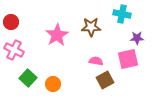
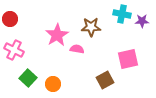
red circle: moved 1 px left, 3 px up
purple star: moved 5 px right, 17 px up
pink semicircle: moved 19 px left, 12 px up
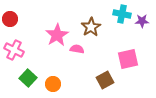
brown star: rotated 30 degrees counterclockwise
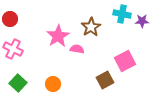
pink star: moved 1 px right, 1 px down
pink cross: moved 1 px left, 1 px up
pink square: moved 3 px left, 2 px down; rotated 15 degrees counterclockwise
green square: moved 10 px left, 5 px down
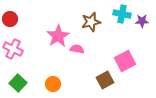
brown star: moved 5 px up; rotated 18 degrees clockwise
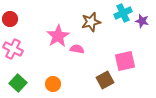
cyan cross: moved 1 px right, 1 px up; rotated 36 degrees counterclockwise
purple star: rotated 16 degrees clockwise
pink square: rotated 15 degrees clockwise
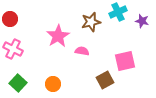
cyan cross: moved 5 px left, 1 px up
pink semicircle: moved 5 px right, 2 px down
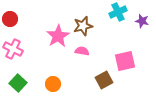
brown star: moved 8 px left, 4 px down
brown square: moved 1 px left
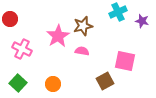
pink cross: moved 9 px right
pink square: rotated 25 degrees clockwise
brown square: moved 1 px right, 1 px down
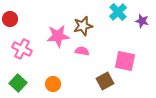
cyan cross: rotated 18 degrees counterclockwise
pink star: rotated 25 degrees clockwise
